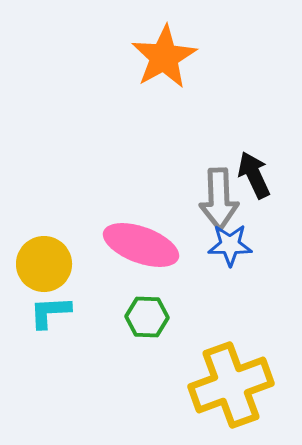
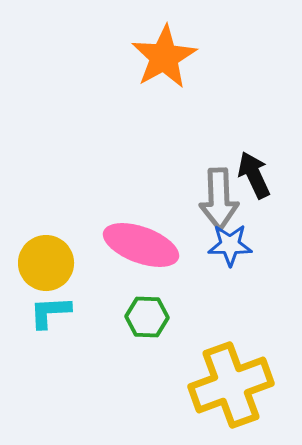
yellow circle: moved 2 px right, 1 px up
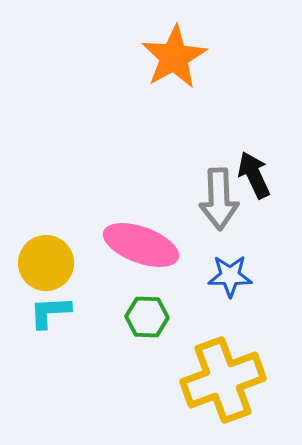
orange star: moved 10 px right
blue star: moved 31 px down
yellow cross: moved 8 px left, 5 px up
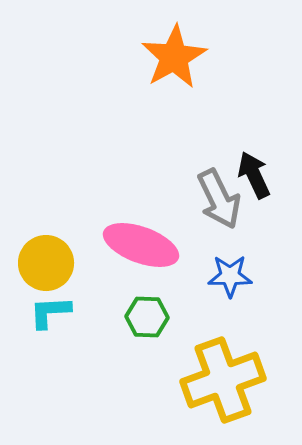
gray arrow: rotated 24 degrees counterclockwise
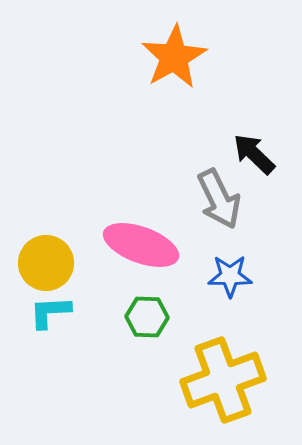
black arrow: moved 21 px up; rotated 21 degrees counterclockwise
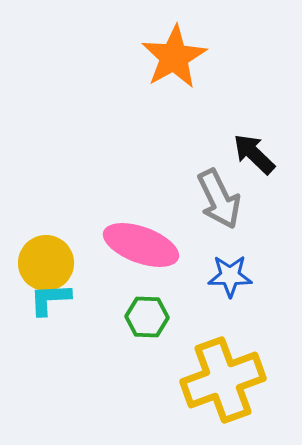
cyan L-shape: moved 13 px up
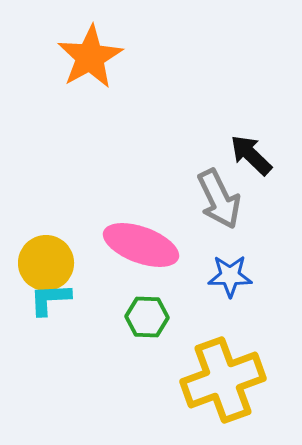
orange star: moved 84 px left
black arrow: moved 3 px left, 1 px down
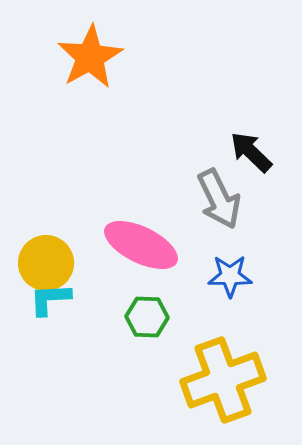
black arrow: moved 3 px up
pink ellipse: rotated 6 degrees clockwise
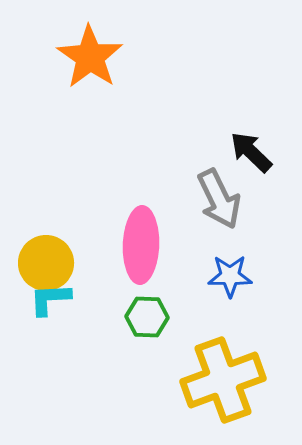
orange star: rotated 8 degrees counterclockwise
pink ellipse: rotated 66 degrees clockwise
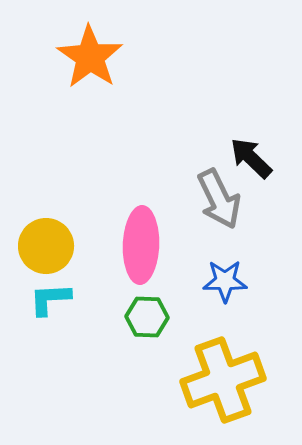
black arrow: moved 6 px down
yellow circle: moved 17 px up
blue star: moved 5 px left, 5 px down
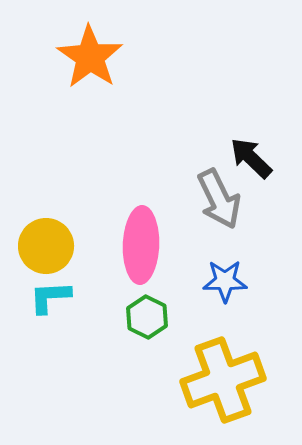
cyan L-shape: moved 2 px up
green hexagon: rotated 24 degrees clockwise
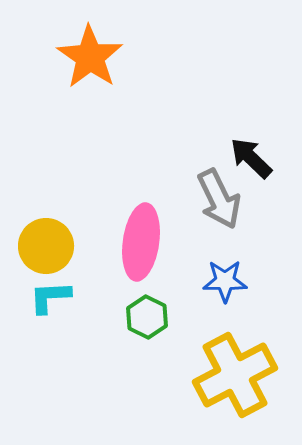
pink ellipse: moved 3 px up; rotated 6 degrees clockwise
yellow cross: moved 12 px right, 5 px up; rotated 8 degrees counterclockwise
